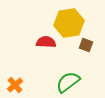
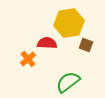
red semicircle: moved 1 px right, 1 px down
orange cross: moved 13 px right, 26 px up
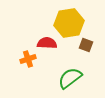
orange cross: rotated 21 degrees clockwise
green semicircle: moved 2 px right, 4 px up
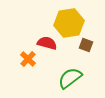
red semicircle: rotated 12 degrees clockwise
orange cross: rotated 28 degrees counterclockwise
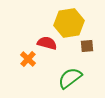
brown square: moved 1 px right, 1 px down; rotated 24 degrees counterclockwise
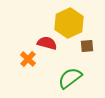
yellow hexagon: rotated 16 degrees counterclockwise
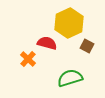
brown square: rotated 32 degrees clockwise
green semicircle: rotated 20 degrees clockwise
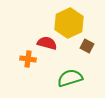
orange cross: rotated 35 degrees counterclockwise
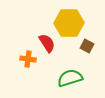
yellow hexagon: rotated 24 degrees clockwise
red semicircle: rotated 42 degrees clockwise
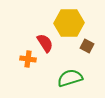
red semicircle: moved 2 px left
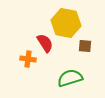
yellow hexagon: moved 3 px left; rotated 12 degrees clockwise
brown square: moved 2 px left; rotated 24 degrees counterclockwise
